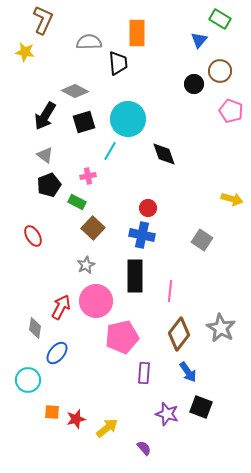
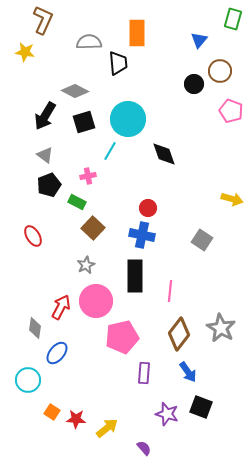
green rectangle at (220, 19): moved 13 px right; rotated 75 degrees clockwise
orange square at (52, 412): rotated 28 degrees clockwise
red star at (76, 419): rotated 18 degrees clockwise
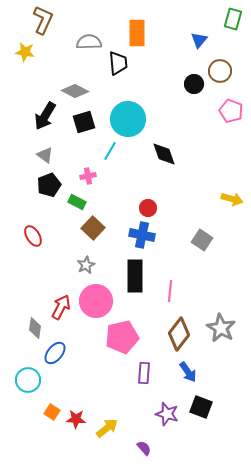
blue ellipse at (57, 353): moved 2 px left
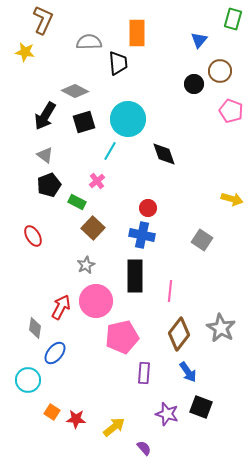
pink cross at (88, 176): moved 9 px right, 5 px down; rotated 28 degrees counterclockwise
yellow arrow at (107, 428): moved 7 px right, 1 px up
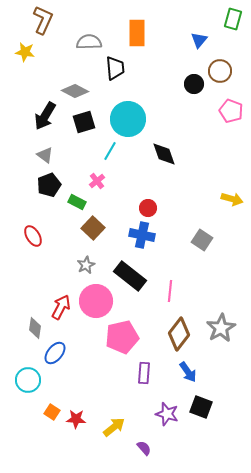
black trapezoid at (118, 63): moved 3 px left, 5 px down
black rectangle at (135, 276): moved 5 px left; rotated 52 degrees counterclockwise
gray star at (221, 328): rotated 12 degrees clockwise
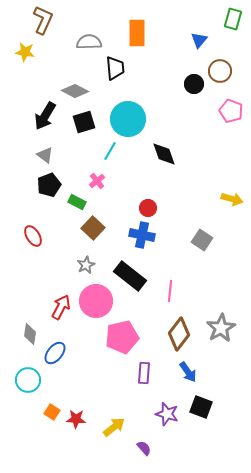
gray diamond at (35, 328): moved 5 px left, 6 px down
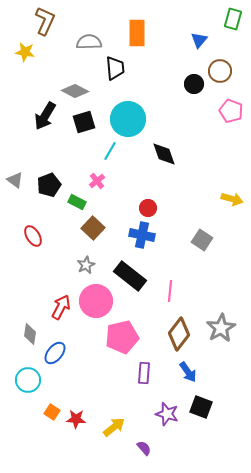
brown L-shape at (43, 20): moved 2 px right, 1 px down
gray triangle at (45, 155): moved 30 px left, 25 px down
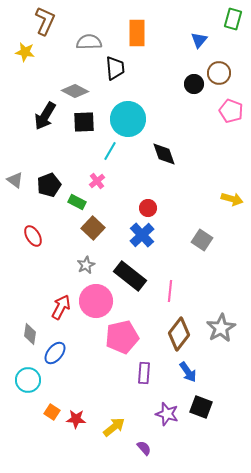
brown circle at (220, 71): moved 1 px left, 2 px down
black square at (84, 122): rotated 15 degrees clockwise
blue cross at (142, 235): rotated 35 degrees clockwise
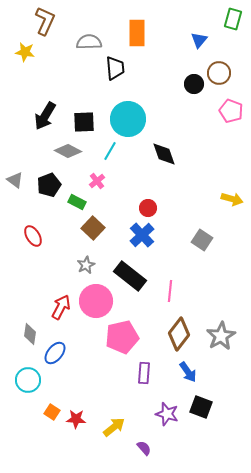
gray diamond at (75, 91): moved 7 px left, 60 px down
gray star at (221, 328): moved 8 px down
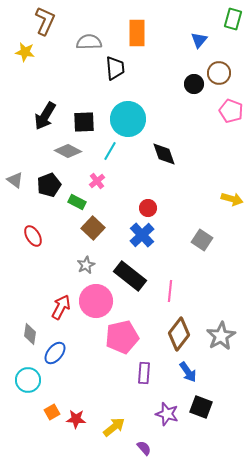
orange square at (52, 412): rotated 28 degrees clockwise
